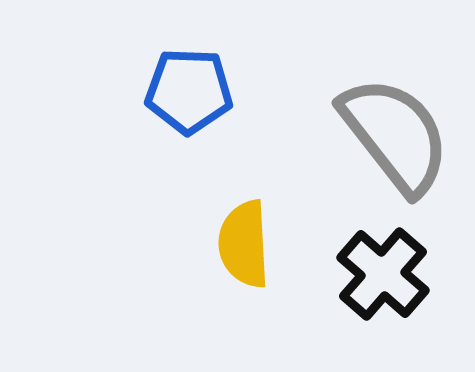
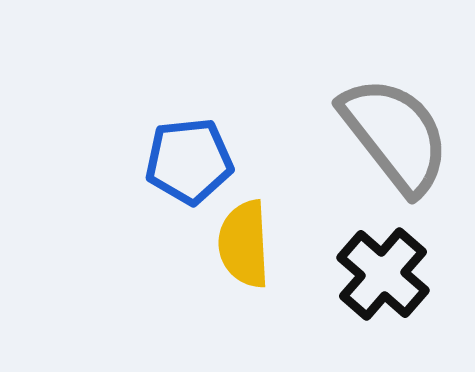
blue pentagon: moved 70 px down; rotated 8 degrees counterclockwise
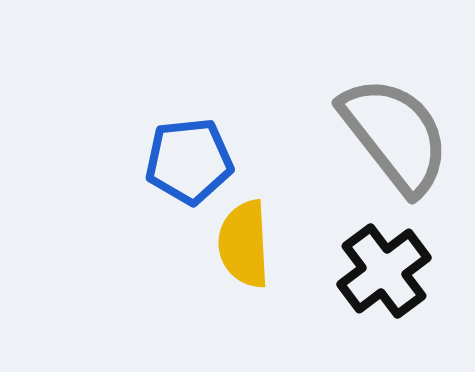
black cross: moved 1 px right, 3 px up; rotated 12 degrees clockwise
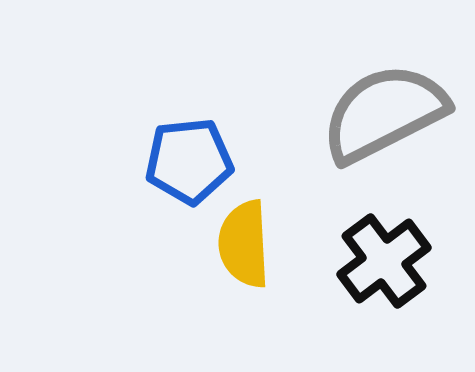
gray semicircle: moved 11 px left, 22 px up; rotated 79 degrees counterclockwise
black cross: moved 10 px up
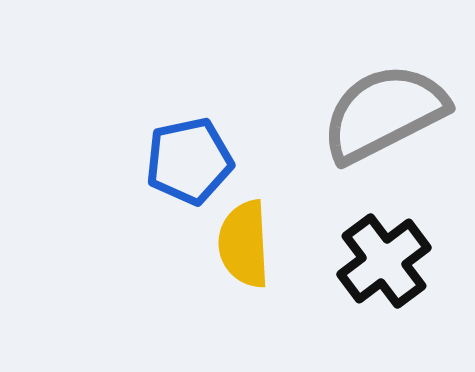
blue pentagon: rotated 6 degrees counterclockwise
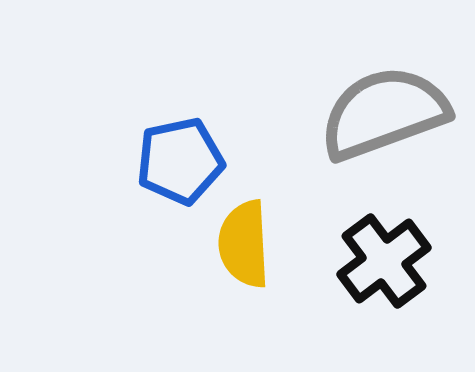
gray semicircle: rotated 7 degrees clockwise
blue pentagon: moved 9 px left
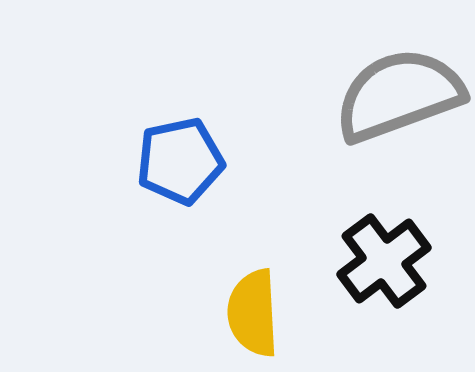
gray semicircle: moved 15 px right, 18 px up
yellow semicircle: moved 9 px right, 69 px down
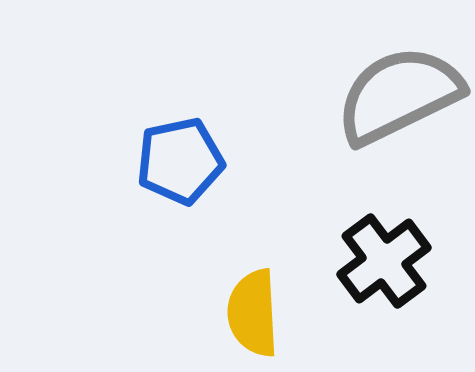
gray semicircle: rotated 6 degrees counterclockwise
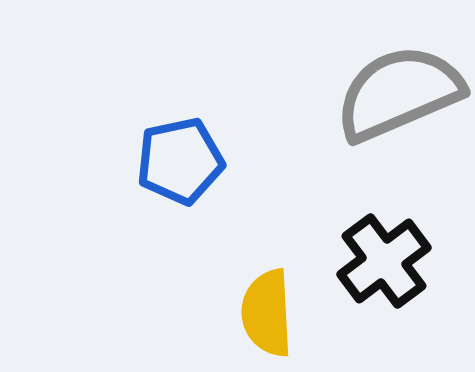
gray semicircle: moved 2 px up; rotated 3 degrees clockwise
yellow semicircle: moved 14 px right
